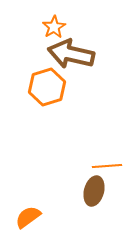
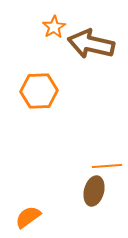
brown arrow: moved 20 px right, 10 px up
orange hexagon: moved 8 px left, 4 px down; rotated 15 degrees clockwise
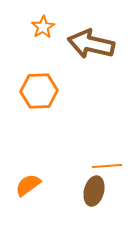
orange star: moved 11 px left
orange semicircle: moved 32 px up
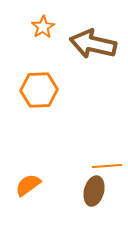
brown arrow: moved 2 px right
orange hexagon: moved 1 px up
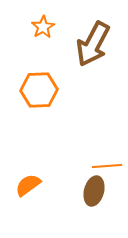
brown arrow: rotated 75 degrees counterclockwise
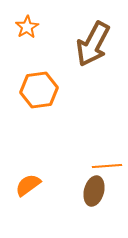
orange star: moved 16 px left
orange hexagon: rotated 6 degrees counterclockwise
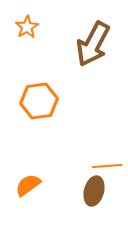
orange hexagon: moved 11 px down
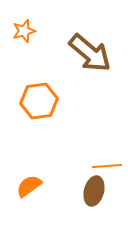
orange star: moved 3 px left, 4 px down; rotated 15 degrees clockwise
brown arrow: moved 3 px left, 9 px down; rotated 78 degrees counterclockwise
orange semicircle: moved 1 px right, 1 px down
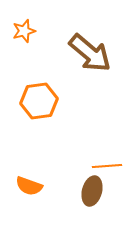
orange semicircle: rotated 124 degrees counterclockwise
brown ellipse: moved 2 px left
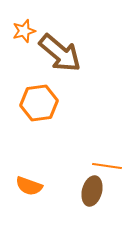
brown arrow: moved 30 px left
orange hexagon: moved 2 px down
orange line: rotated 12 degrees clockwise
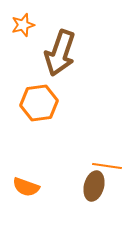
orange star: moved 1 px left, 6 px up
brown arrow: rotated 69 degrees clockwise
orange semicircle: moved 3 px left, 1 px down
brown ellipse: moved 2 px right, 5 px up
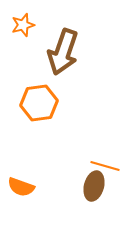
brown arrow: moved 3 px right, 1 px up
orange line: moved 2 px left; rotated 8 degrees clockwise
orange semicircle: moved 5 px left
